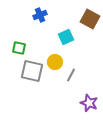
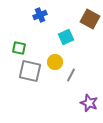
gray square: moved 2 px left
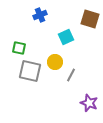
brown square: rotated 12 degrees counterclockwise
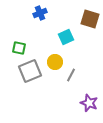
blue cross: moved 2 px up
gray square: rotated 35 degrees counterclockwise
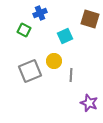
cyan square: moved 1 px left, 1 px up
green square: moved 5 px right, 18 px up; rotated 16 degrees clockwise
yellow circle: moved 1 px left, 1 px up
gray line: rotated 24 degrees counterclockwise
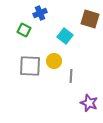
cyan square: rotated 28 degrees counterclockwise
gray square: moved 5 px up; rotated 25 degrees clockwise
gray line: moved 1 px down
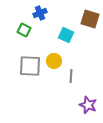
cyan square: moved 1 px right, 1 px up; rotated 14 degrees counterclockwise
purple star: moved 1 px left, 2 px down
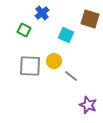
blue cross: moved 2 px right; rotated 16 degrees counterclockwise
gray line: rotated 56 degrees counterclockwise
